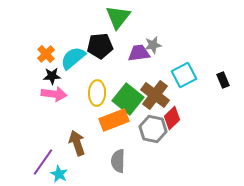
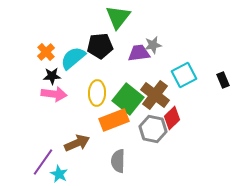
orange cross: moved 2 px up
brown arrow: rotated 85 degrees clockwise
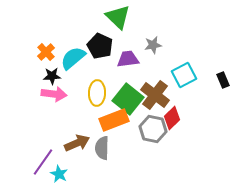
green triangle: rotated 24 degrees counterclockwise
black pentagon: rotated 30 degrees clockwise
purple trapezoid: moved 11 px left, 6 px down
gray semicircle: moved 16 px left, 13 px up
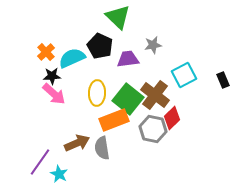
cyan semicircle: moved 1 px left; rotated 16 degrees clockwise
pink arrow: rotated 35 degrees clockwise
gray semicircle: rotated 10 degrees counterclockwise
purple line: moved 3 px left
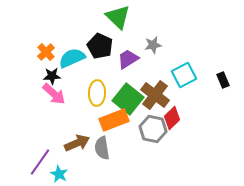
purple trapezoid: rotated 25 degrees counterclockwise
